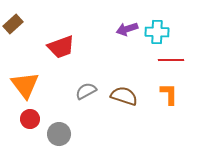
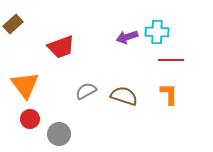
purple arrow: moved 8 px down
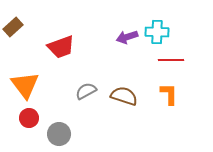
brown rectangle: moved 3 px down
red circle: moved 1 px left, 1 px up
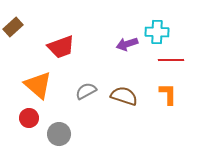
purple arrow: moved 7 px down
orange triangle: moved 13 px right; rotated 12 degrees counterclockwise
orange L-shape: moved 1 px left
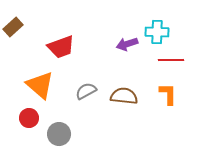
orange triangle: moved 2 px right
brown semicircle: rotated 12 degrees counterclockwise
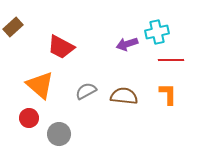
cyan cross: rotated 15 degrees counterclockwise
red trapezoid: rotated 48 degrees clockwise
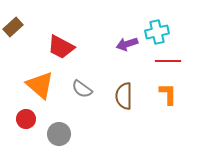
red line: moved 3 px left, 1 px down
gray semicircle: moved 4 px left, 2 px up; rotated 115 degrees counterclockwise
brown semicircle: rotated 96 degrees counterclockwise
red circle: moved 3 px left, 1 px down
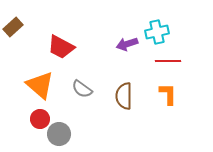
red circle: moved 14 px right
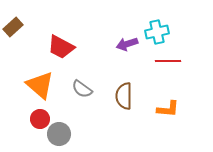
orange L-shape: moved 15 px down; rotated 95 degrees clockwise
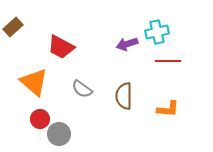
orange triangle: moved 6 px left, 3 px up
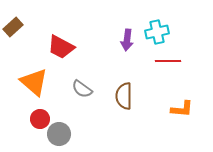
purple arrow: moved 4 px up; rotated 65 degrees counterclockwise
orange L-shape: moved 14 px right
